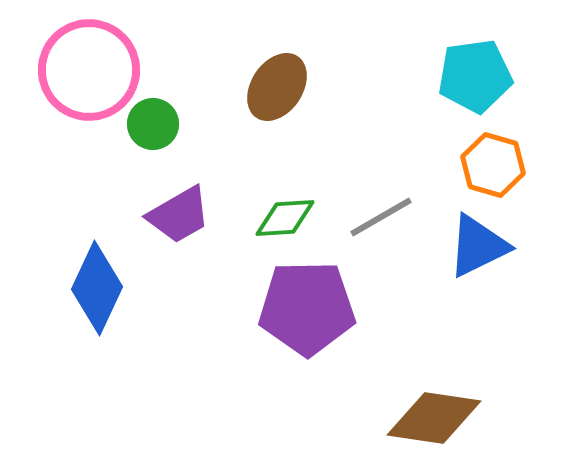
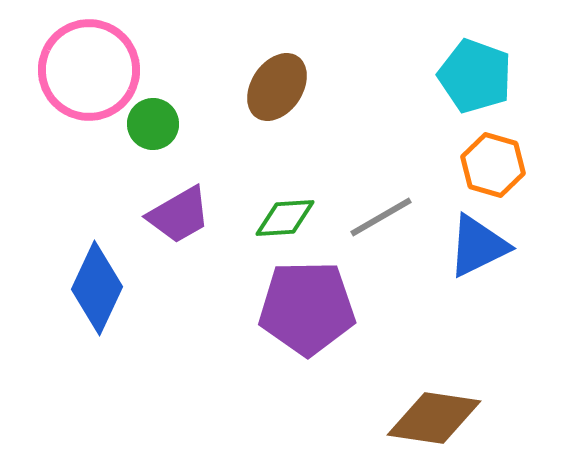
cyan pentagon: rotated 28 degrees clockwise
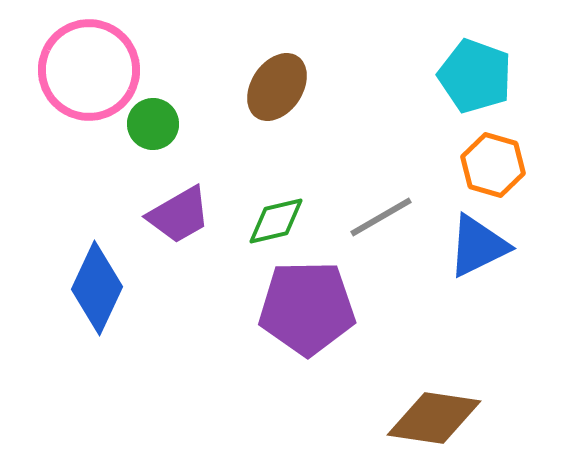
green diamond: moved 9 px left, 3 px down; rotated 10 degrees counterclockwise
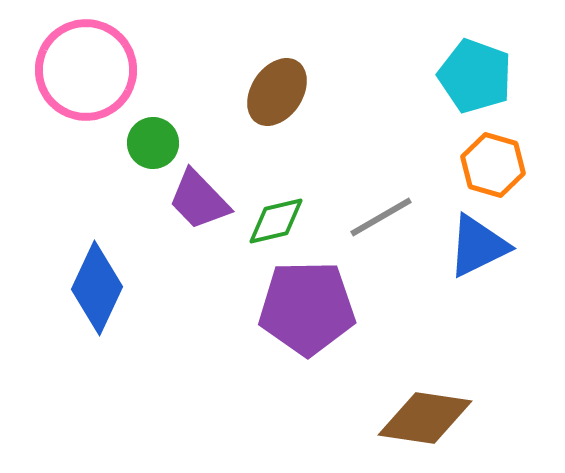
pink circle: moved 3 px left
brown ellipse: moved 5 px down
green circle: moved 19 px down
purple trapezoid: moved 20 px right, 15 px up; rotated 76 degrees clockwise
brown diamond: moved 9 px left
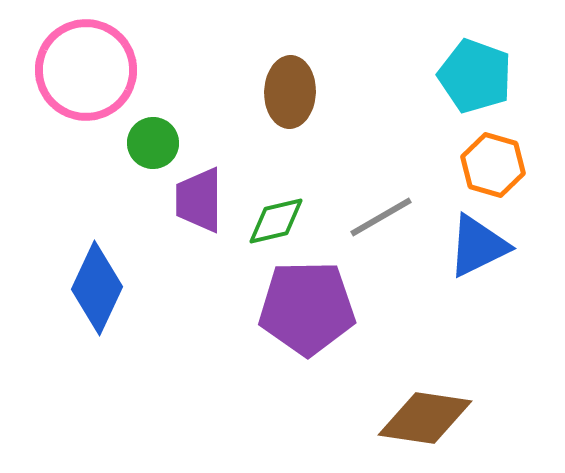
brown ellipse: moved 13 px right; rotated 32 degrees counterclockwise
purple trapezoid: rotated 44 degrees clockwise
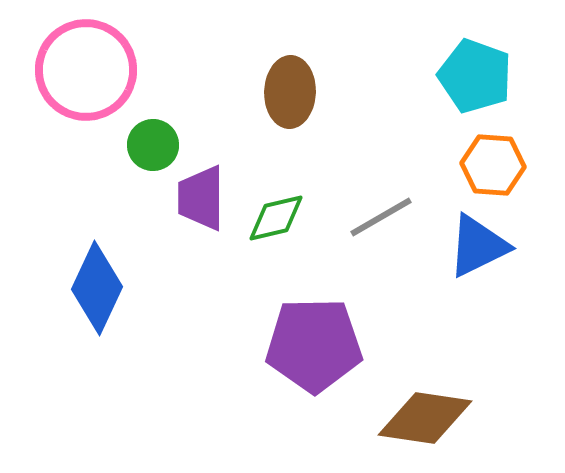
green circle: moved 2 px down
orange hexagon: rotated 12 degrees counterclockwise
purple trapezoid: moved 2 px right, 2 px up
green diamond: moved 3 px up
purple pentagon: moved 7 px right, 37 px down
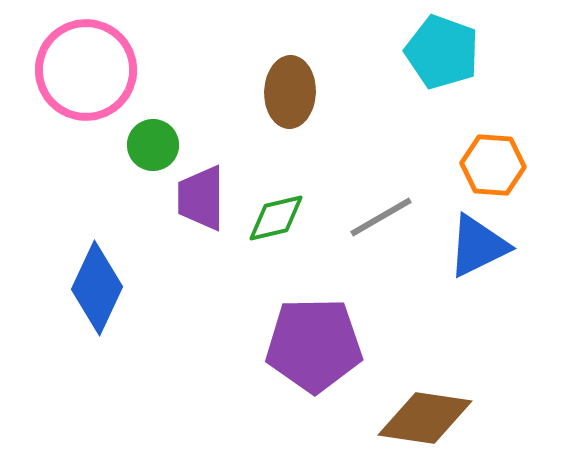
cyan pentagon: moved 33 px left, 24 px up
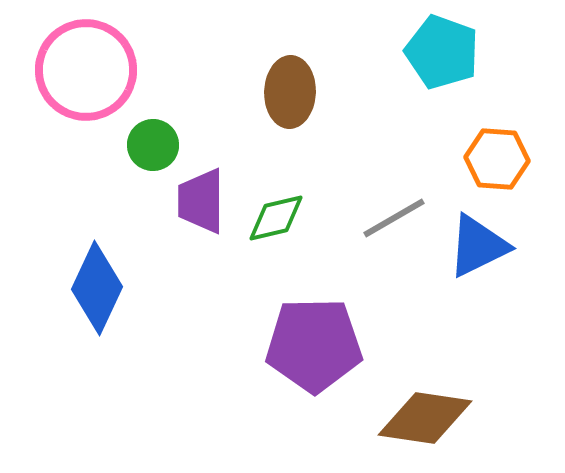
orange hexagon: moved 4 px right, 6 px up
purple trapezoid: moved 3 px down
gray line: moved 13 px right, 1 px down
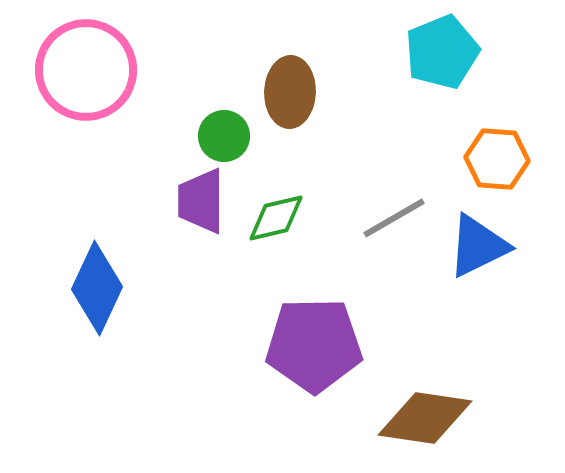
cyan pentagon: rotated 30 degrees clockwise
green circle: moved 71 px right, 9 px up
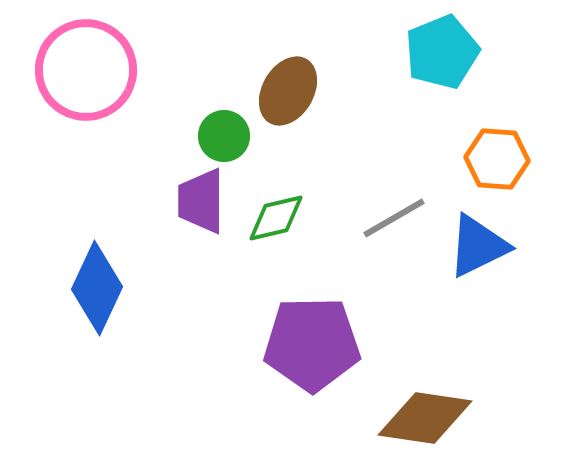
brown ellipse: moved 2 px left, 1 px up; rotated 28 degrees clockwise
purple pentagon: moved 2 px left, 1 px up
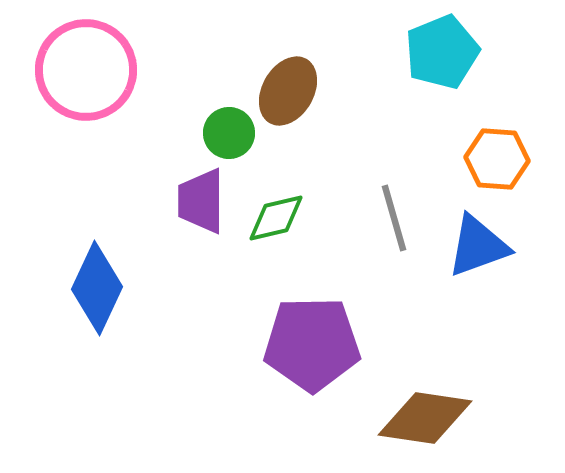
green circle: moved 5 px right, 3 px up
gray line: rotated 76 degrees counterclockwise
blue triangle: rotated 6 degrees clockwise
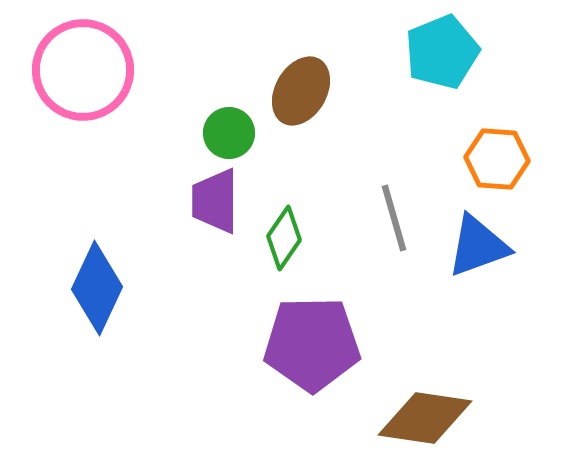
pink circle: moved 3 px left
brown ellipse: moved 13 px right
purple trapezoid: moved 14 px right
green diamond: moved 8 px right, 20 px down; rotated 42 degrees counterclockwise
